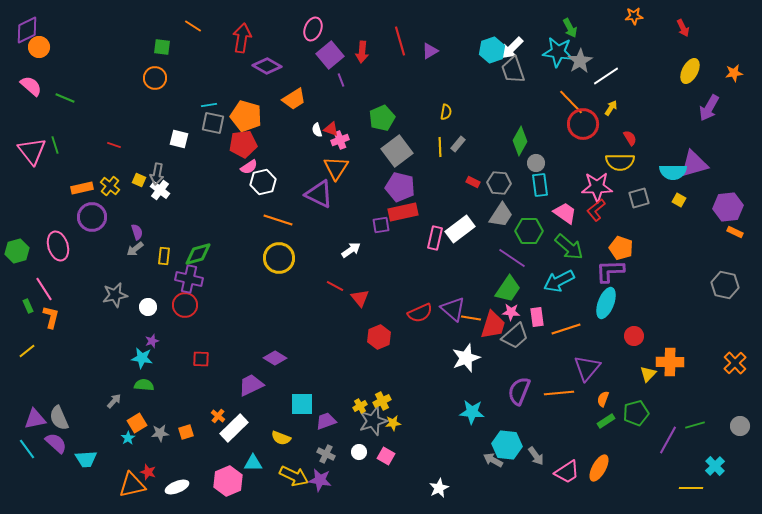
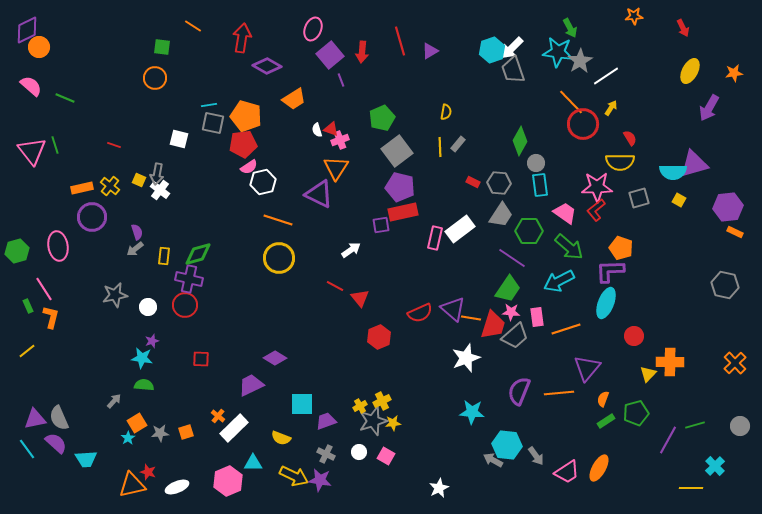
pink ellipse at (58, 246): rotated 8 degrees clockwise
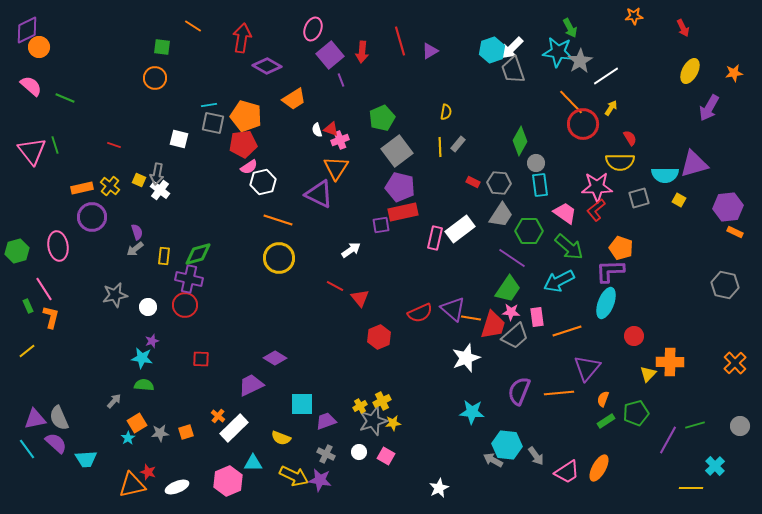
cyan semicircle at (673, 172): moved 8 px left, 3 px down
orange line at (566, 329): moved 1 px right, 2 px down
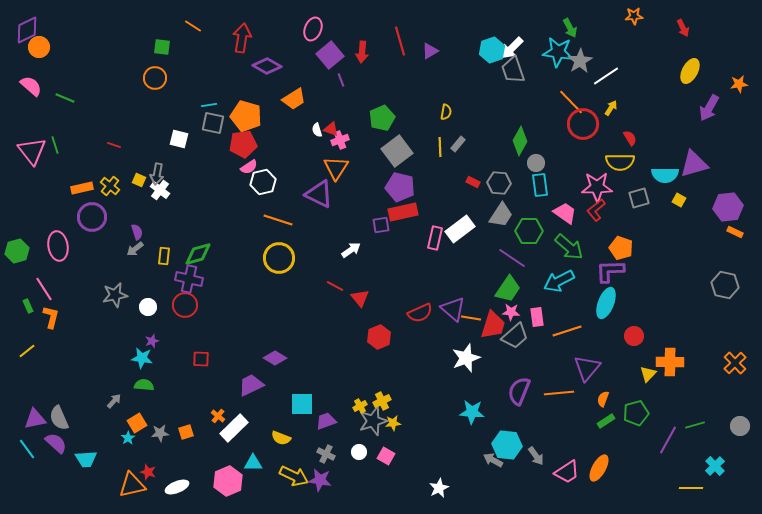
orange star at (734, 73): moved 5 px right, 11 px down
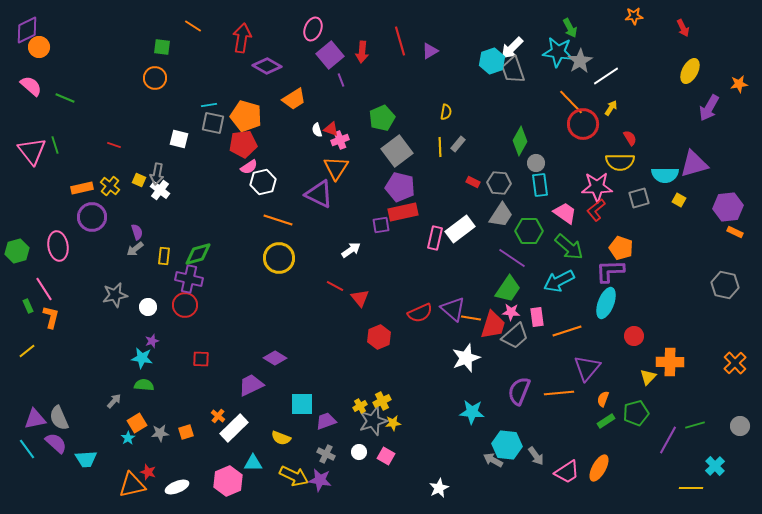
cyan hexagon at (492, 50): moved 11 px down
yellow triangle at (648, 374): moved 3 px down
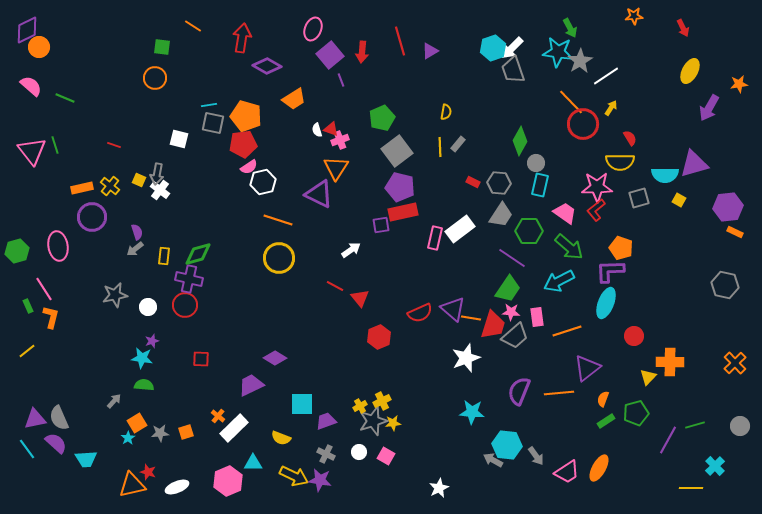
cyan hexagon at (492, 61): moved 1 px right, 13 px up
cyan rectangle at (540, 185): rotated 20 degrees clockwise
purple triangle at (587, 368): rotated 12 degrees clockwise
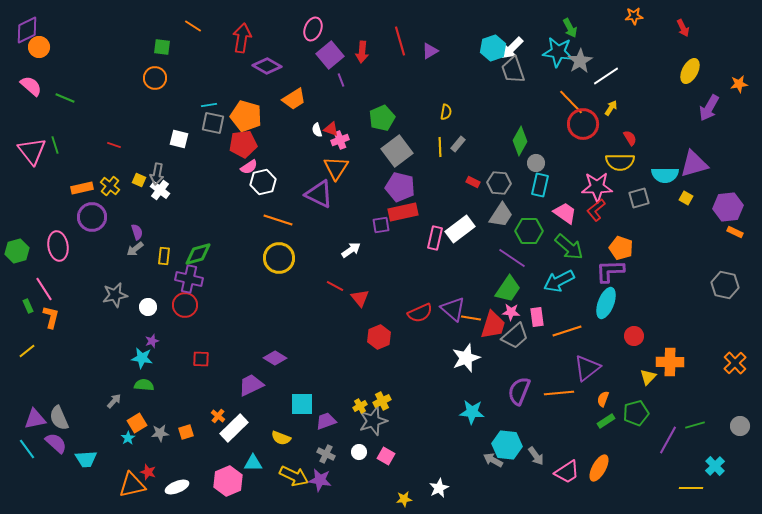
yellow square at (679, 200): moved 7 px right, 2 px up
yellow star at (393, 423): moved 11 px right, 76 px down
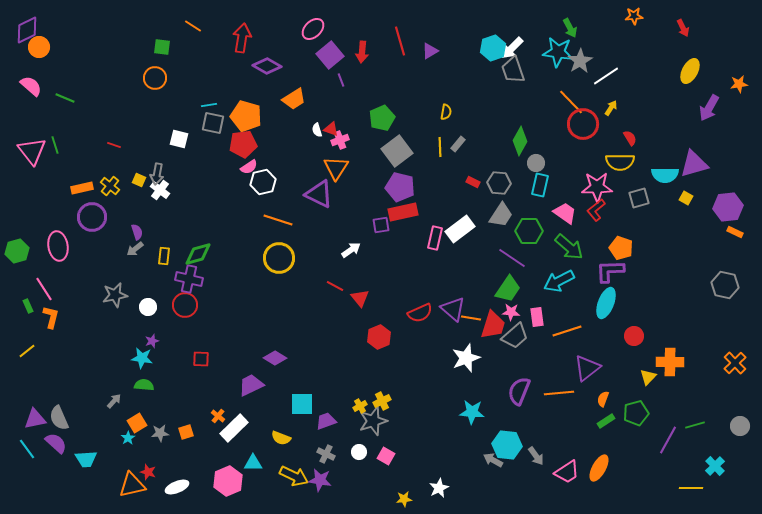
pink ellipse at (313, 29): rotated 25 degrees clockwise
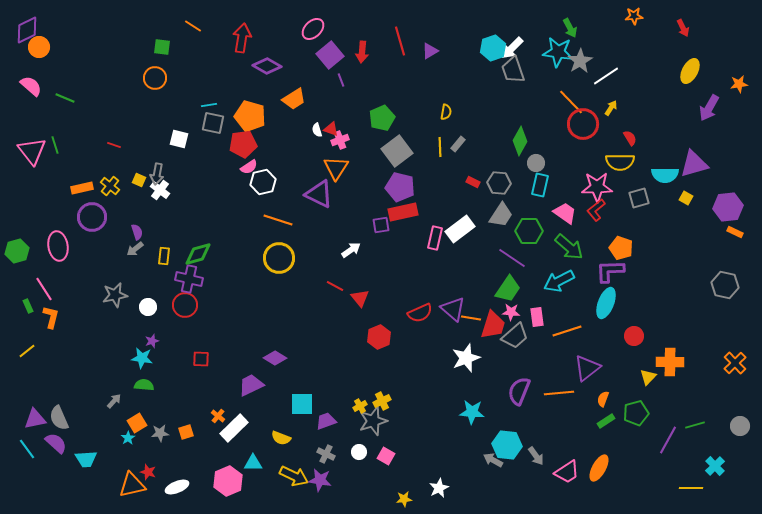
orange pentagon at (246, 116): moved 4 px right
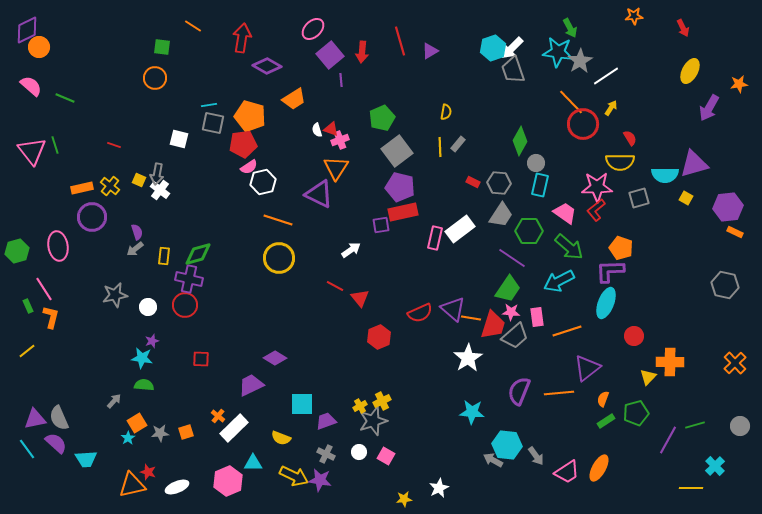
purple line at (341, 80): rotated 16 degrees clockwise
white star at (466, 358): moved 2 px right; rotated 12 degrees counterclockwise
